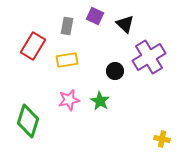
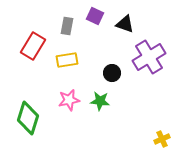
black triangle: rotated 24 degrees counterclockwise
black circle: moved 3 px left, 2 px down
green star: rotated 24 degrees counterclockwise
green diamond: moved 3 px up
yellow cross: rotated 35 degrees counterclockwise
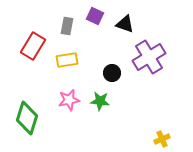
green diamond: moved 1 px left
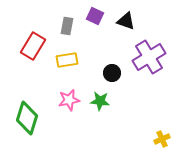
black triangle: moved 1 px right, 3 px up
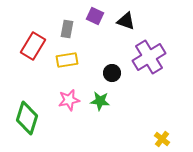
gray rectangle: moved 3 px down
yellow cross: rotated 28 degrees counterclockwise
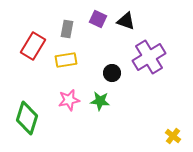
purple square: moved 3 px right, 3 px down
yellow rectangle: moved 1 px left
yellow cross: moved 11 px right, 3 px up
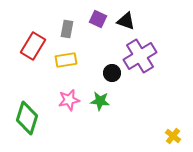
purple cross: moved 9 px left, 1 px up
